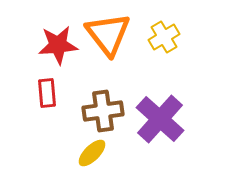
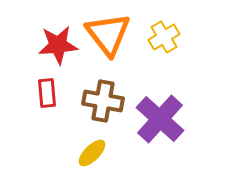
brown cross: moved 10 px up; rotated 18 degrees clockwise
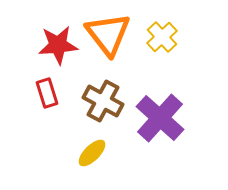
yellow cross: moved 2 px left; rotated 12 degrees counterclockwise
red rectangle: rotated 12 degrees counterclockwise
brown cross: rotated 18 degrees clockwise
purple cross: moved 1 px up
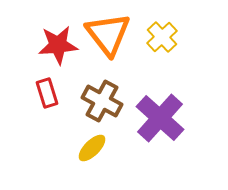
brown cross: moved 1 px left
yellow ellipse: moved 5 px up
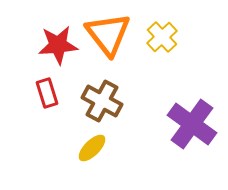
purple cross: moved 32 px right, 6 px down; rotated 6 degrees counterclockwise
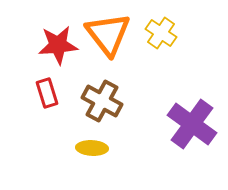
yellow cross: moved 1 px left, 4 px up; rotated 12 degrees counterclockwise
yellow ellipse: rotated 48 degrees clockwise
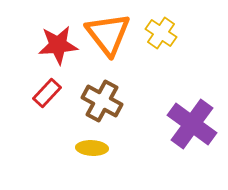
red rectangle: rotated 60 degrees clockwise
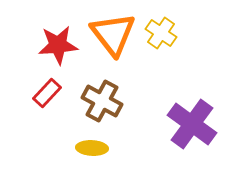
orange triangle: moved 5 px right
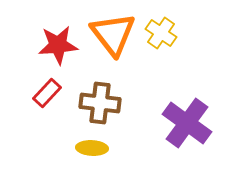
brown cross: moved 2 px left, 2 px down; rotated 21 degrees counterclockwise
purple cross: moved 5 px left, 1 px up
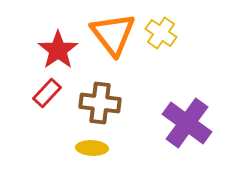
red star: moved 5 px down; rotated 30 degrees counterclockwise
